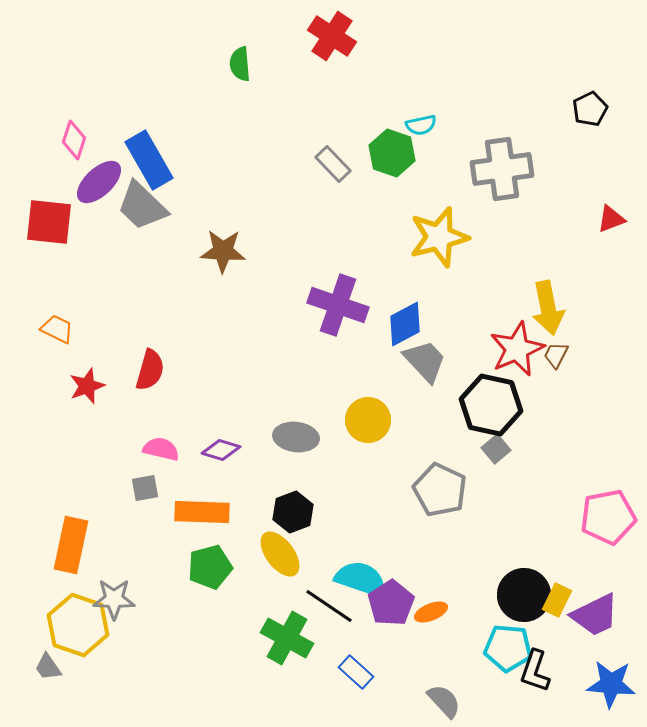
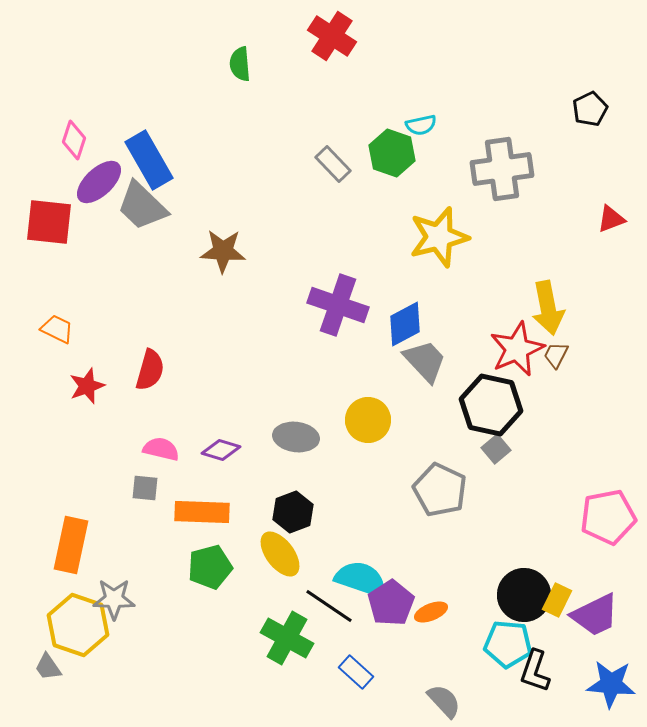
gray square at (145, 488): rotated 16 degrees clockwise
cyan pentagon at (508, 648): moved 4 px up
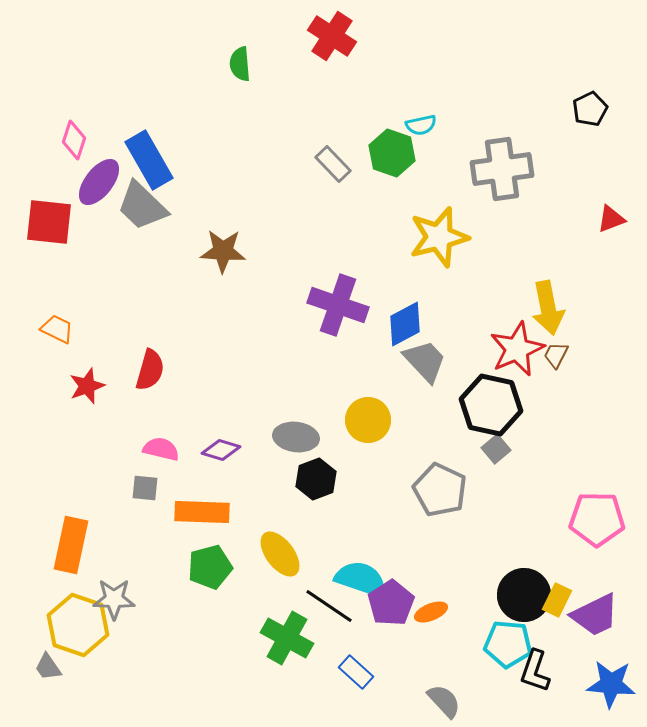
purple ellipse at (99, 182): rotated 9 degrees counterclockwise
black hexagon at (293, 512): moved 23 px right, 33 px up
pink pentagon at (608, 517): moved 11 px left, 2 px down; rotated 12 degrees clockwise
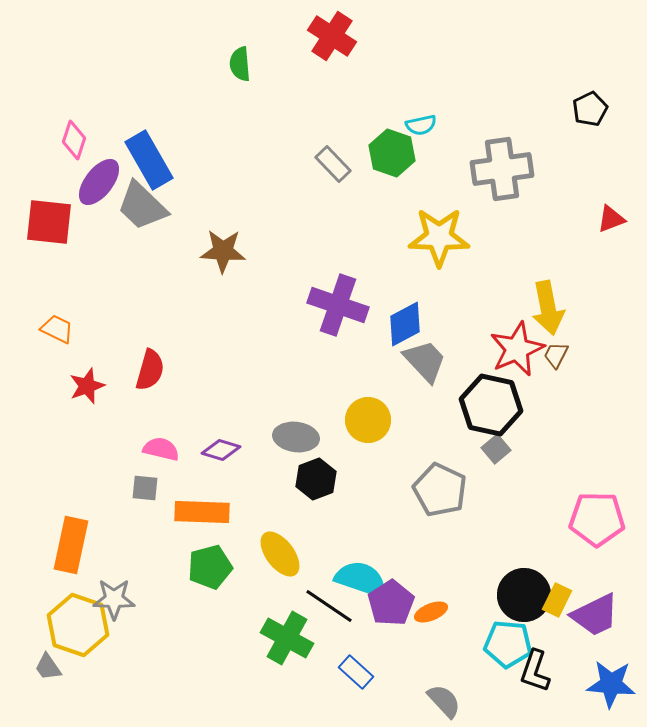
yellow star at (439, 237): rotated 16 degrees clockwise
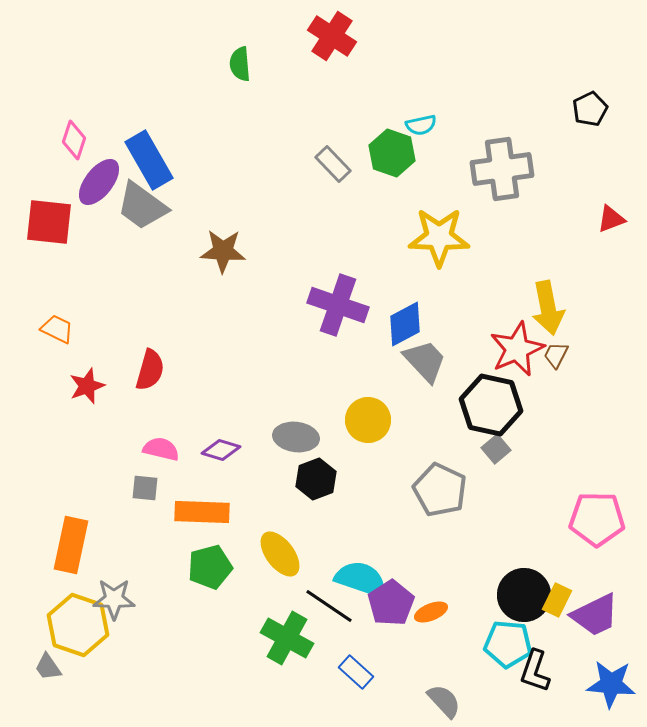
gray trapezoid at (142, 206): rotated 8 degrees counterclockwise
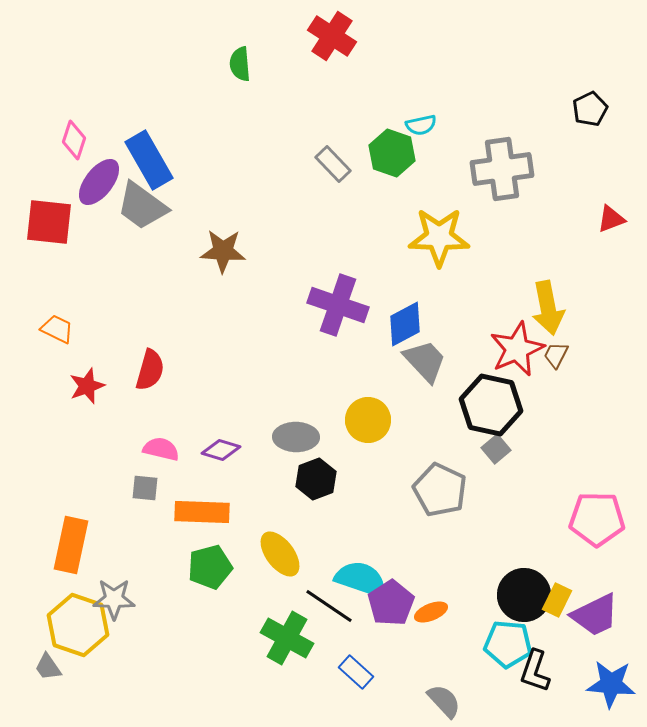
gray ellipse at (296, 437): rotated 6 degrees counterclockwise
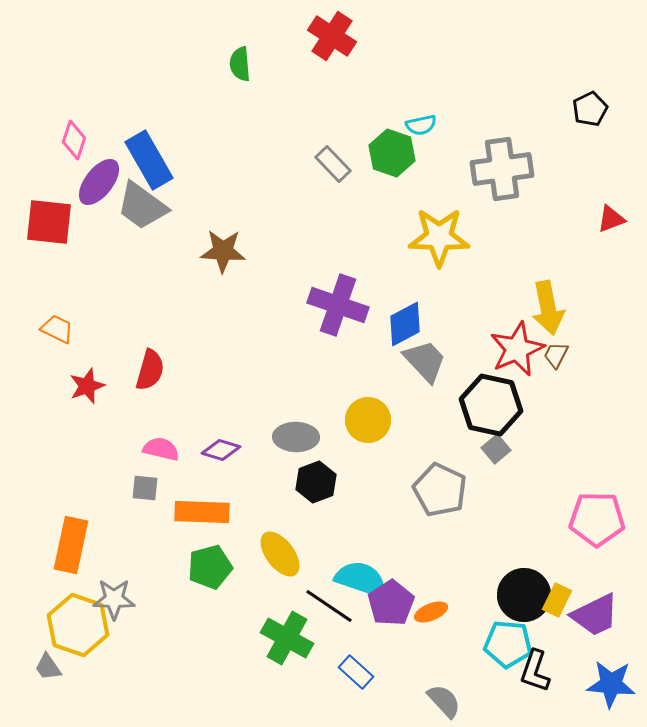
black hexagon at (316, 479): moved 3 px down
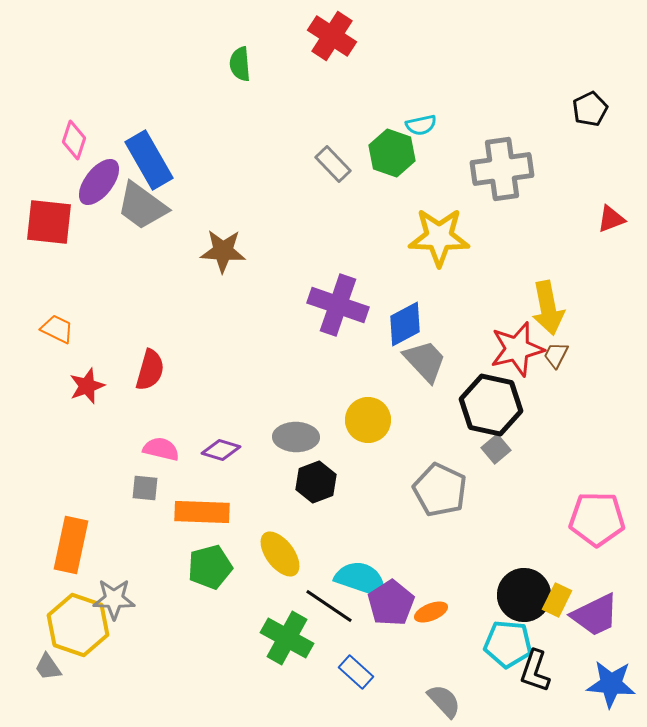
red star at (517, 349): rotated 10 degrees clockwise
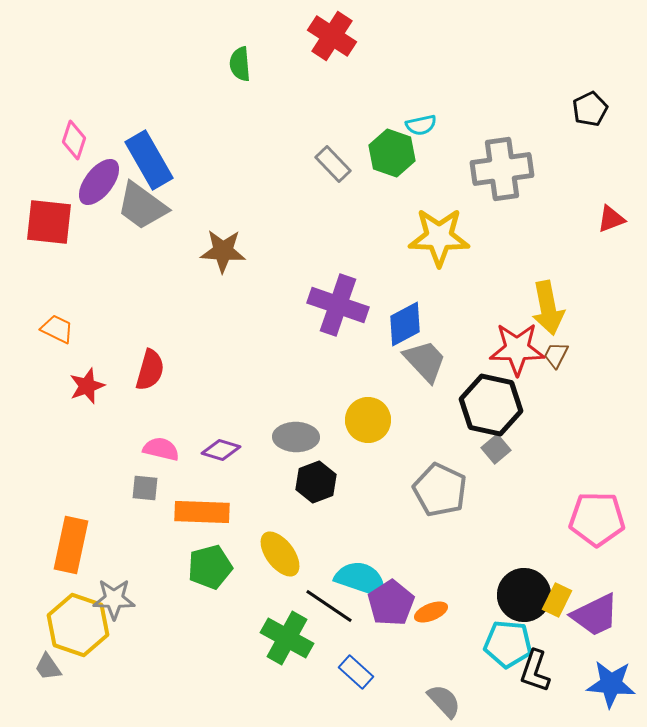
red star at (517, 349): rotated 14 degrees clockwise
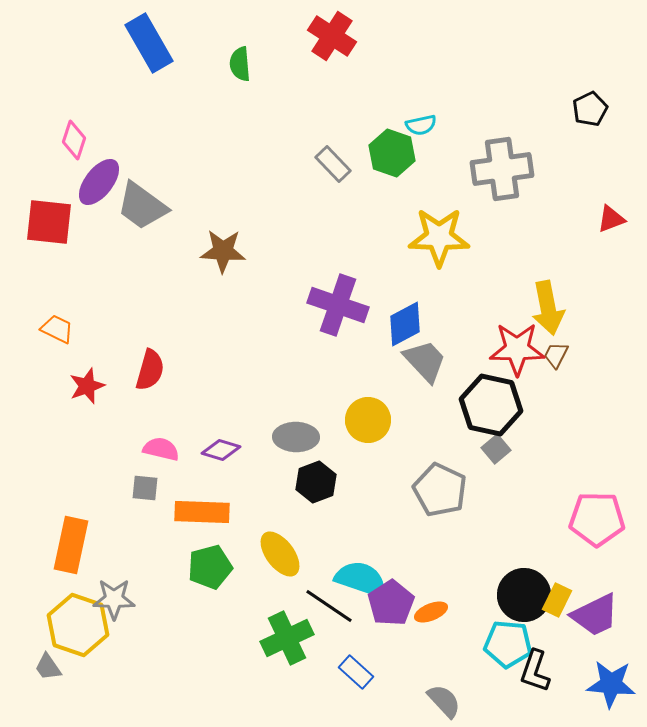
blue rectangle at (149, 160): moved 117 px up
green cross at (287, 638): rotated 36 degrees clockwise
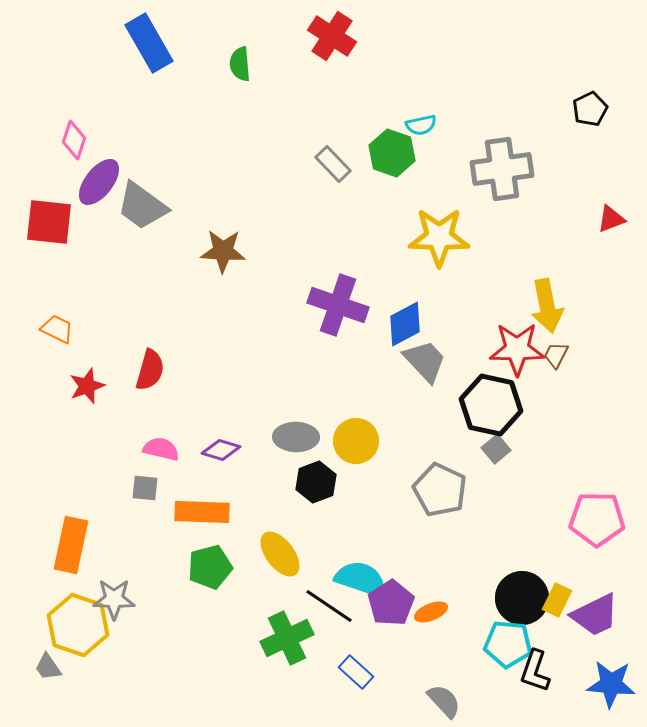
yellow arrow at (548, 308): moved 1 px left, 2 px up
yellow circle at (368, 420): moved 12 px left, 21 px down
black circle at (524, 595): moved 2 px left, 3 px down
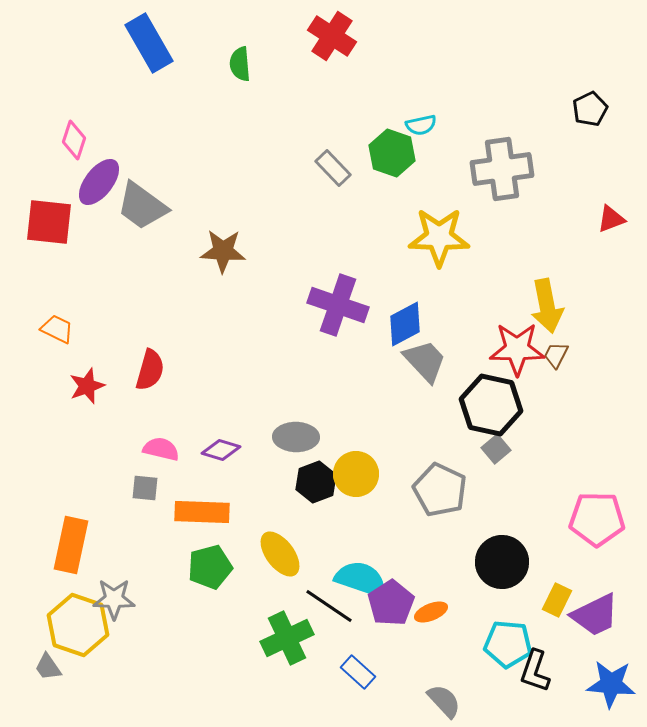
gray rectangle at (333, 164): moved 4 px down
yellow circle at (356, 441): moved 33 px down
black circle at (522, 598): moved 20 px left, 36 px up
blue rectangle at (356, 672): moved 2 px right
